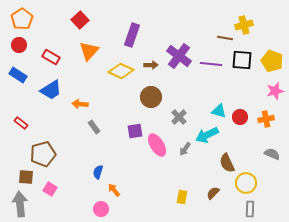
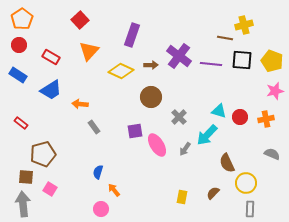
cyan arrow at (207, 135): rotated 20 degrees counterclockwise
gray arrow at (20, 204): moved 3 px right
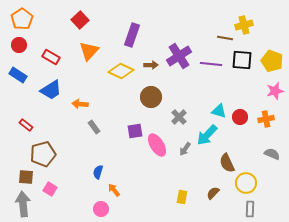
purple cross at (179, 56): rotated 20 degrees clockwise
red rectangle at (21, 123): moved 5 px right, 2 px down
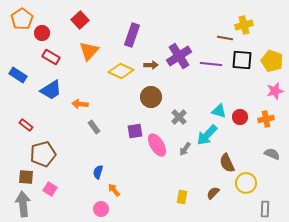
red circle at (19, 45): moved 23 px right, 12 px up
gray rectangle at (250, 209): moved 15 px right
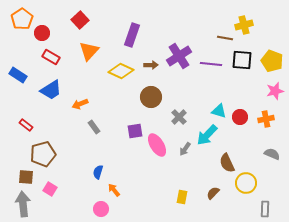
orange arrow at (80, 104): rotated 28 degrees counterclockwise
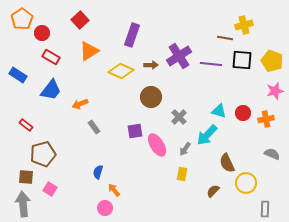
orange triangle at (89, 51): rotated 15 degrees clockwise
blue trapezoid at (51, 90): rotated 20 degrees counterclockwise
red circle at (240, 117): moved 3 px right, 4 px up
brown semicircle at (213, 193): moved 2 px up
yellow rectangle at (182, 197): moved 23 px up
pink circle at (101, 209): moved 4 px right, 1 px up
